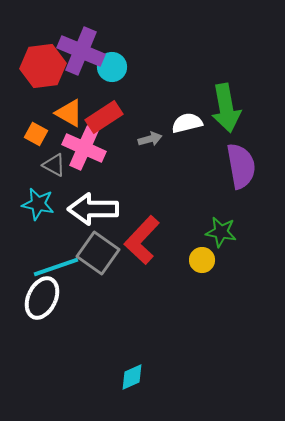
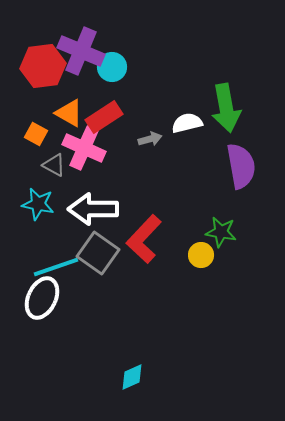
red L-shape: moved 2 px right, 1 px up
yellow circle: moved 1 px left, 5 px up
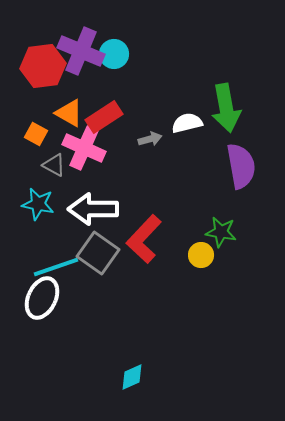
cyan circle: moved 2 px right, 13 px up
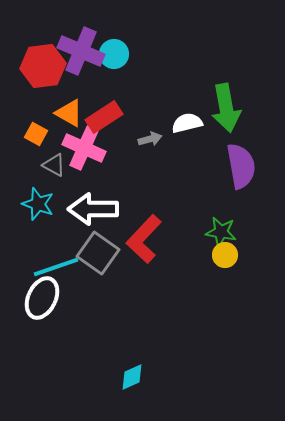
cyan star: rotated 8 degrees clockwise
yellow circle: moved 24 px right
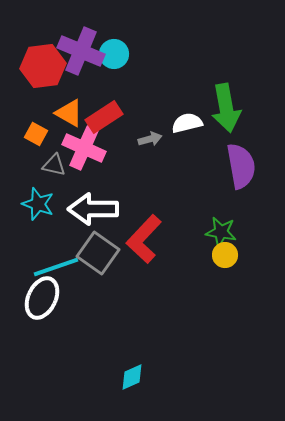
gray triangle: rotated 15 degrees counterclockwise
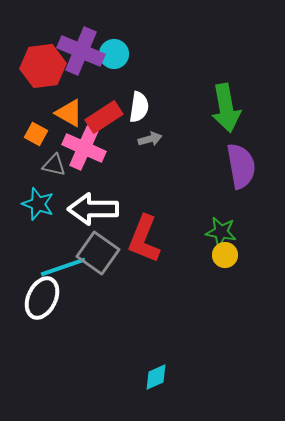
white semicircle: moved 48 px left, 16 px up; rotated 112 degrees clockwise
red L-shape: rotated 21 degrees counterclockwise
cyan line: moved 7 px right
cyan diamond: moved 24 px right
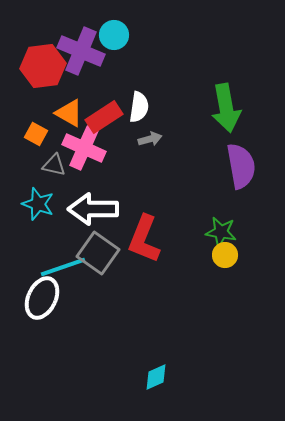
cyan circle: moved 19 px up
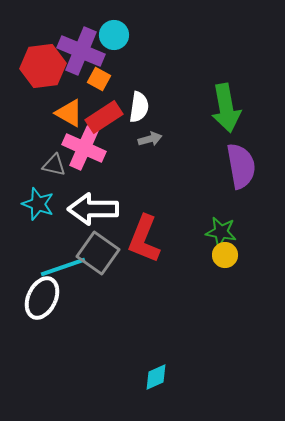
orange square: moved 63 px right, 55 px up
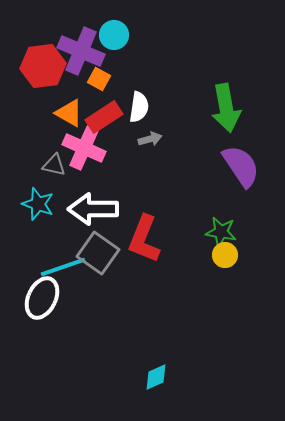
purple semicircle: rotated 24 degrees counterclockwise
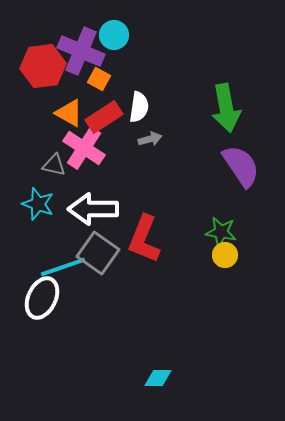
pink cross: rotated 9 degrees clockwise
cyan diamond: moved 2 px right, 1 px down; rotated 24 degrees clockwise
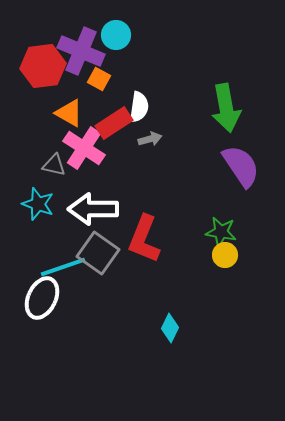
cyan circle: moved 2 px right
red rectangle: moved 10 px right, 6 px down
cyan diamond: moved 12 px right, 50 px up; rotated 64 degrees counterclockwise
